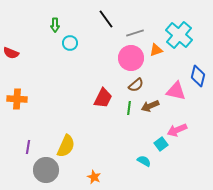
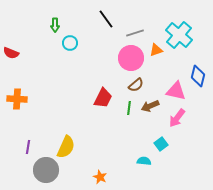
pink arrow: moved 12 px up; rotated 30 degrees counterclockwise
yellow semicircle: moved 1 px down
cyan semicircle: rotated 24 degrees counterclockwise
orange star: moved 6 px right
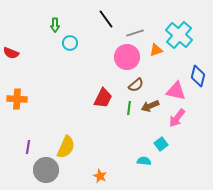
pink circle: moved 4 px left, 1 px up
orange star: moved 1 px up
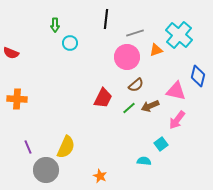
black line: rotated 42 degrees clockwise
green line: rotated 40 degrees clockwise
pink arrow: moved 2 px down
purple line: rotated 32 degrees counterclockwise
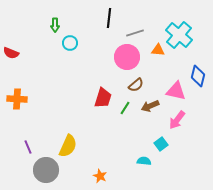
black line: moved 3 px right, 1 px up
orange triangle: moved 2 px right; rotated 24 degrees clockwise
red trapezoid: rotated 10 degrees counterclockwise
green line: moved 4 px left; rotated 16 degrees counterclockwise
yellow semicircle: moved 2 px right, 1 px up
